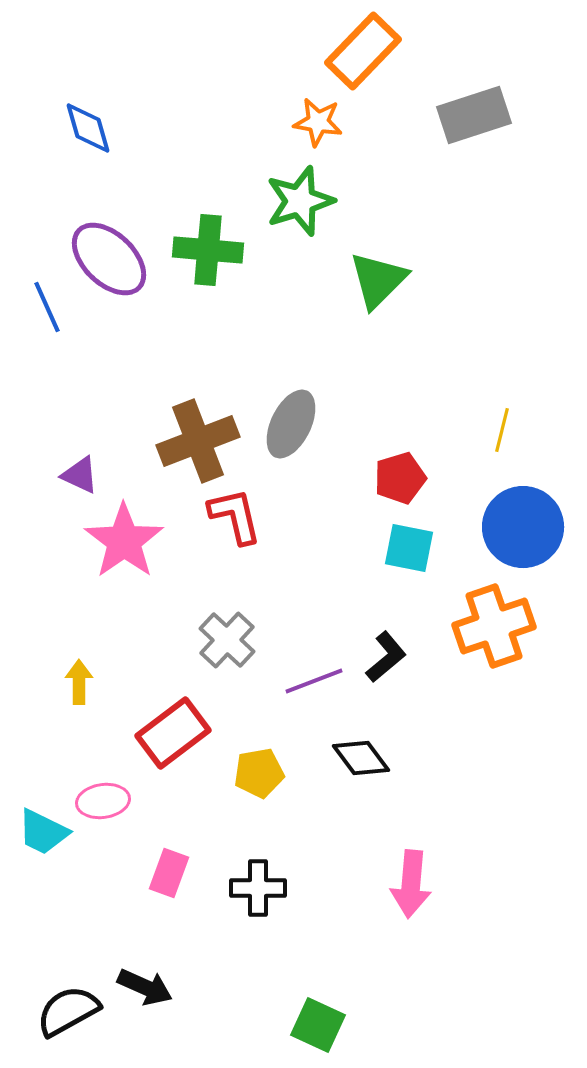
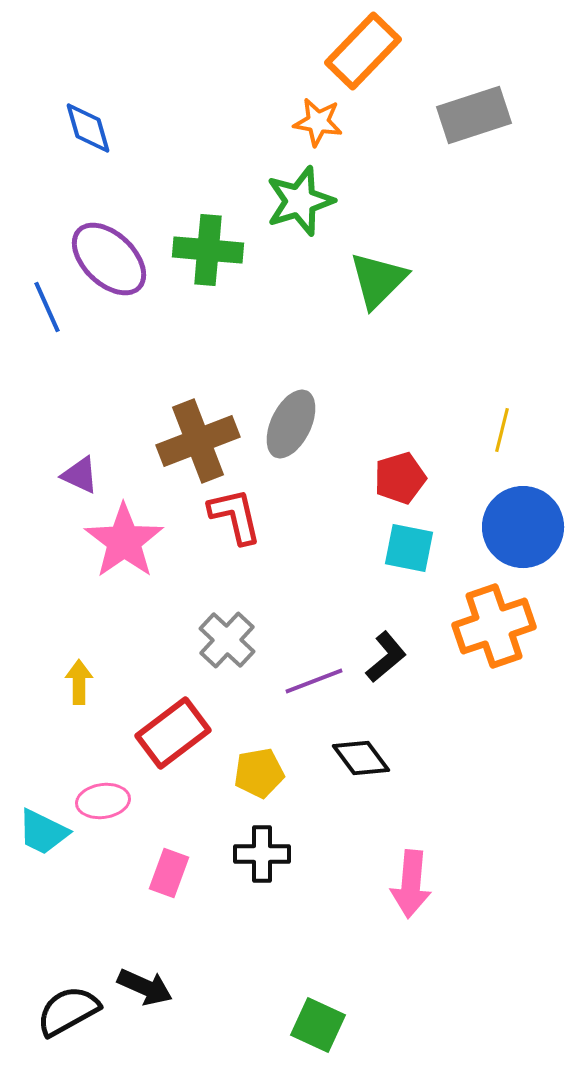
black cross: moved 4 px right, 34 px up
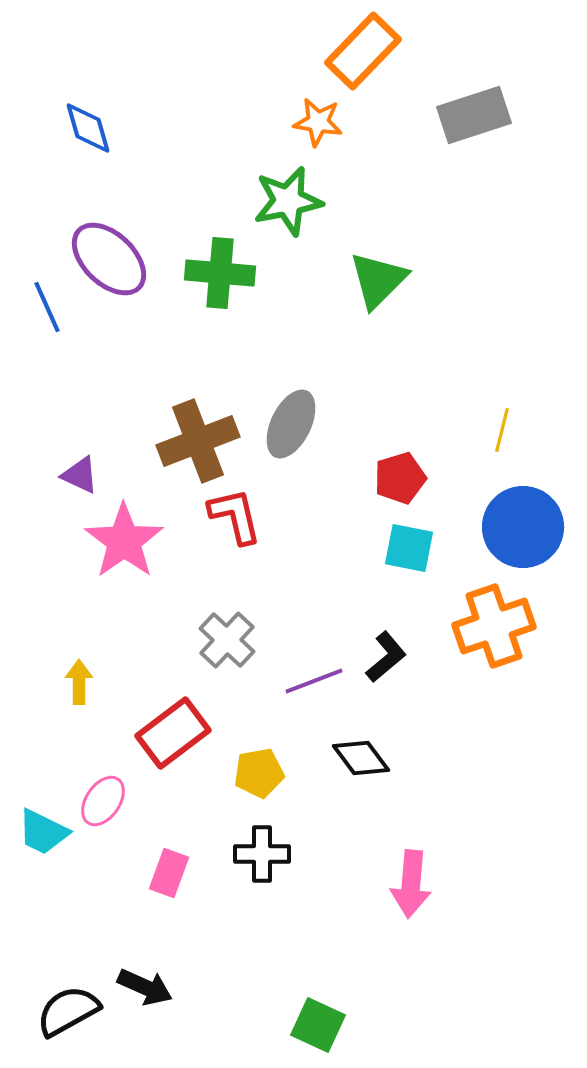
green star: moved 12 px left; rotated 6 degrees clockwise
green cross: moved 12 px right, 23 px down
pink ellipse: rotated 48 degrees counterclockwise
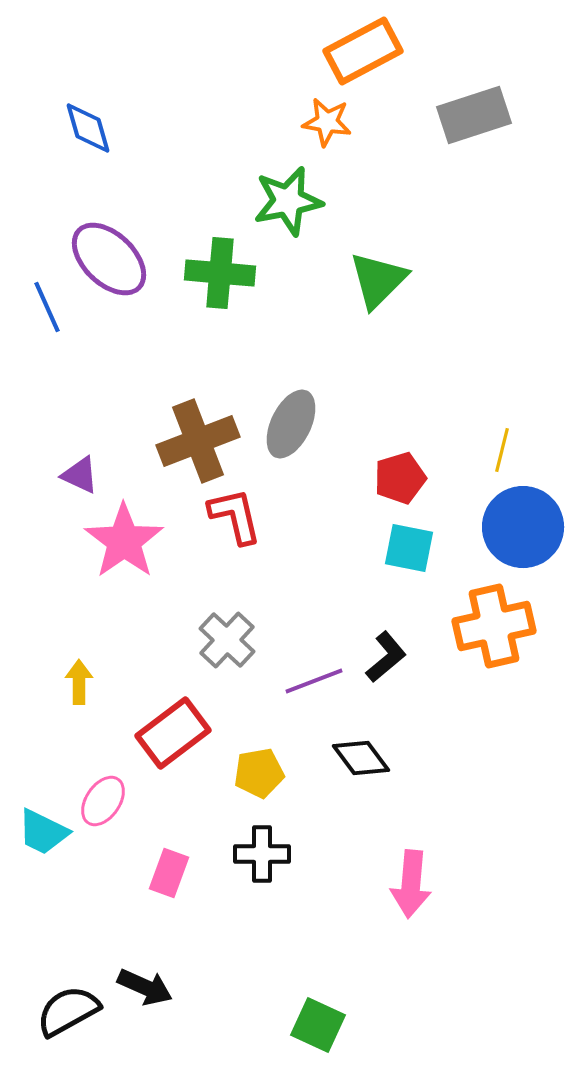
orange rectangle: rotated 18 degrees clockwise
orange star: moved 9 px right
yellow line: moved 20 px down
orange cross: rotated 6 degrees clockwise
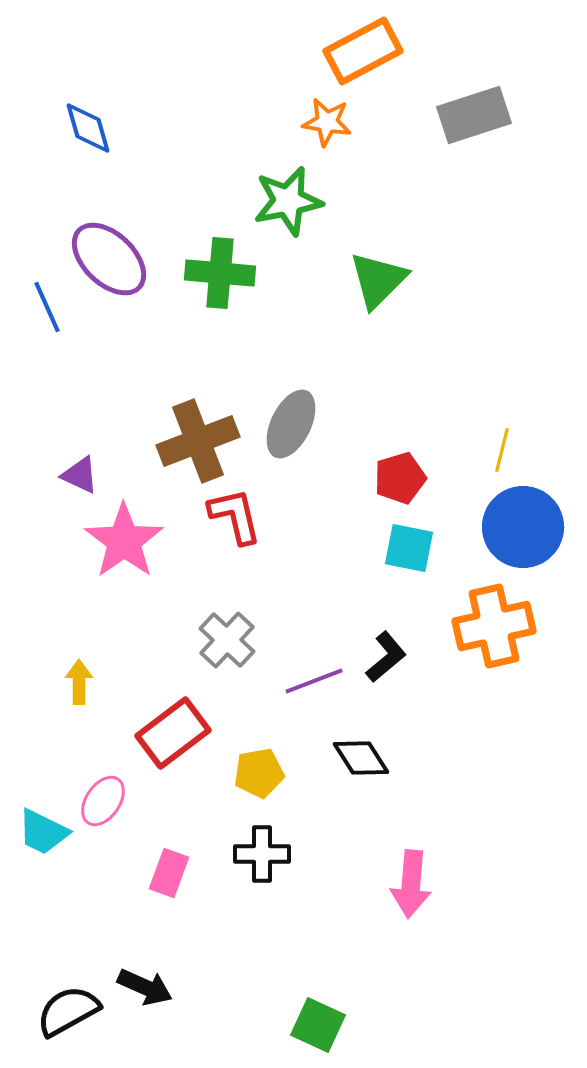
black diamond: rotated 4 degrees clockwise
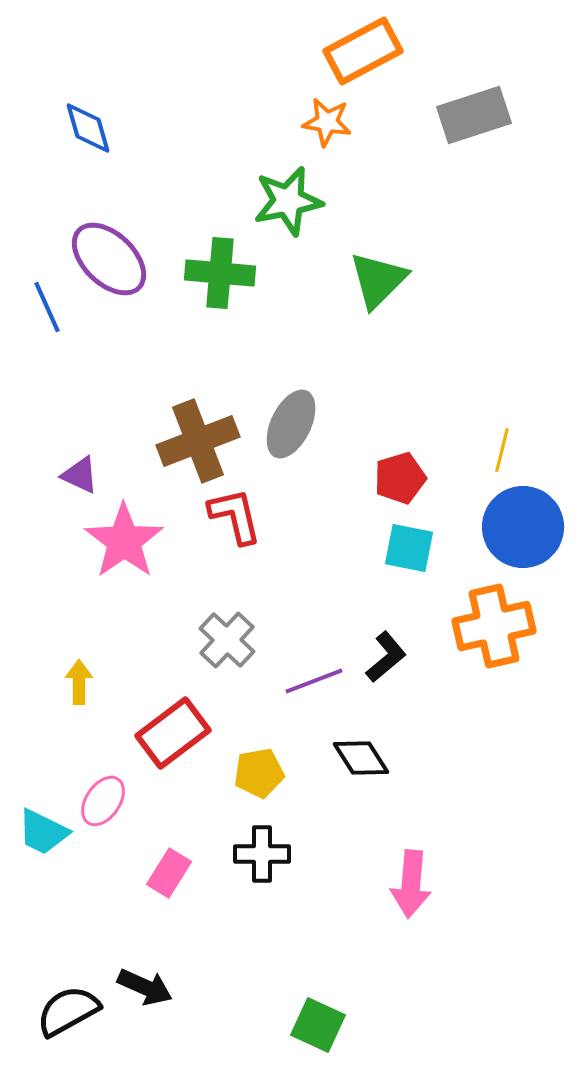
pink rectangle: rotated 12 degrees clockwise
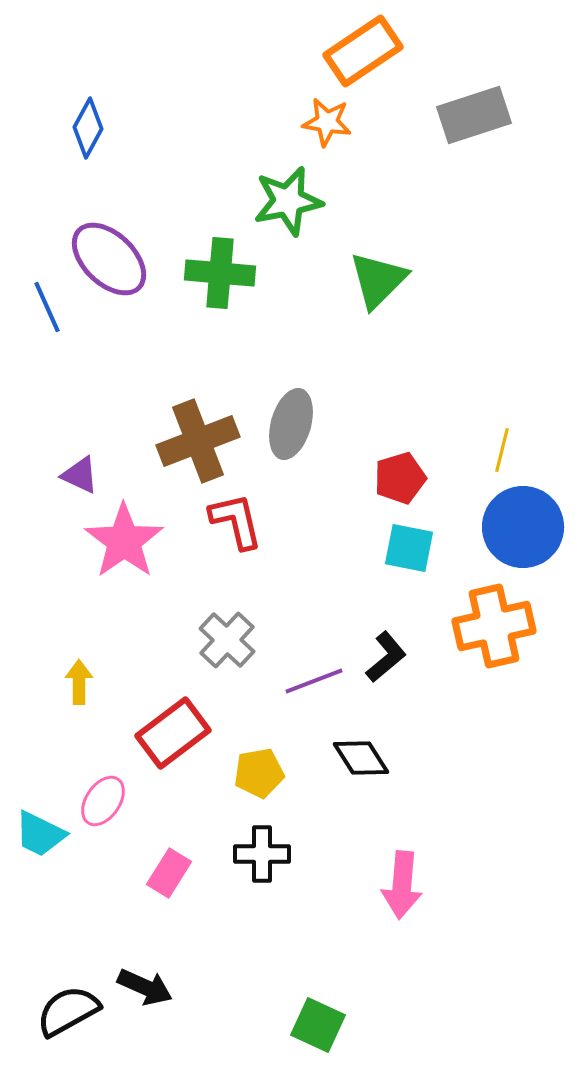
orange rectangle: rotated 6 degrees counterclockwise
blue diamond: rotated 44 degrees clockwise
gray ellipse: rotated 10 degrees counterclockwise
red L-shape: moved 1 px right, 5 px down
cyan trapezoid: moved 3 px left, 2 px down
pink arrow: moved 9 px left, 1 px down
